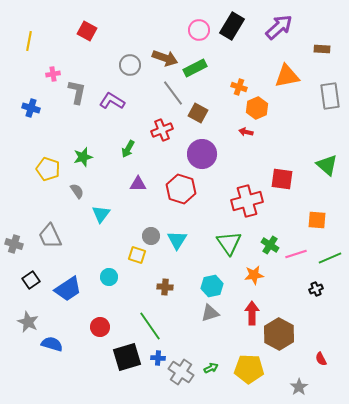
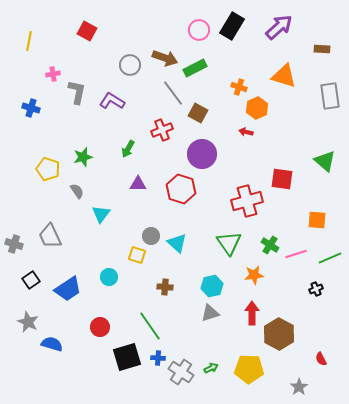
orange triangle at (287, 76): moved 3 px left; rotated 28 degrees clockwise
green triangle at (327, 165): moved 2 px left, 4 px up
cyan triangle at (177, 240): moved 3 px down; rotated 20 degrees counterclockwise
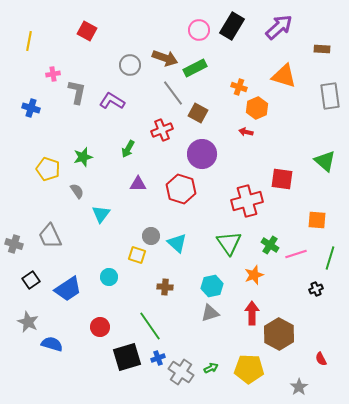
green line at (330, 258): rotated 50 degrees counterclockwise
orange star at (254, 275): rotated 12 degrees counterclockwise
blue cross at (158, 358): rotated 24 degrees counterclockwise
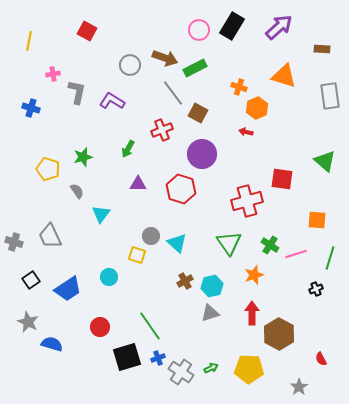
gray cross at (14, 244): moved 2 px up
brown cross at (165, 287): moved 20 px right, 6 px up; rotated 35 degrees counterclockwise
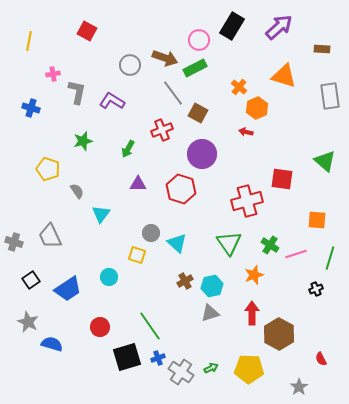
pink circle at (199, 30): moved 10 px down
orange cross at (239, 87): rotated 21 degrees clockwise
green star at (83, 157): moved 16 px up
gray circle at (151, 236): moved 3 px up
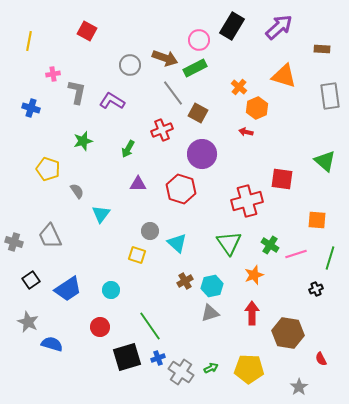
gray circle at (151, 233): moved 1 px left, 2 px up
cyan circle at (109, 277): moved 2 px right, 13 px down
brown hexagon at (279, 334): moved 9 px right, 1 px up; rotated 20 degrees counterclockwise
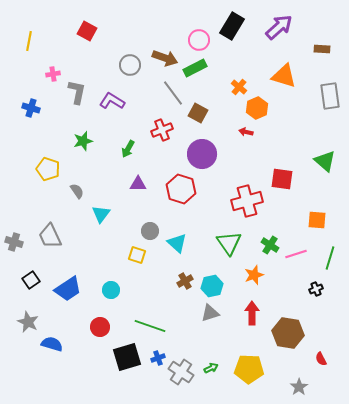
green line at (150, 326): rotated 36 degrees counterclockwise
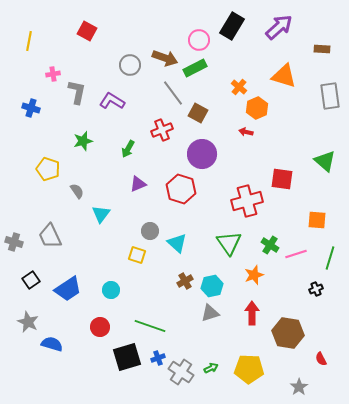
purple triangle at (138, 184): rotated 24 degrees counterclockwise
